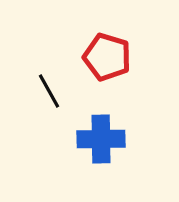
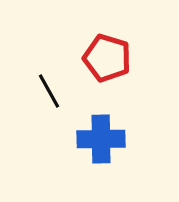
red pentagon: moved 1 px down
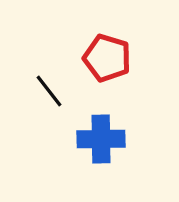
black line: rotated 9 degrees counterclockwise
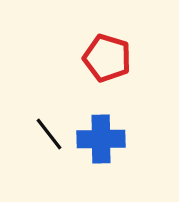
black line: moved 43 px down
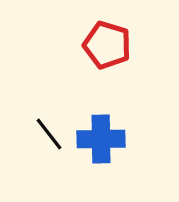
red pentagon: moved 13 px up
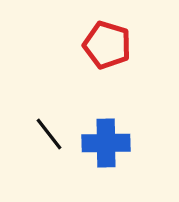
blue cross: moved 5 px right, 4 px down
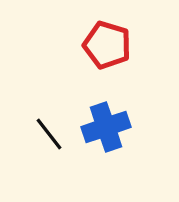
blue cross: moved 16 px up; rotated 18 degrees counterclockwise
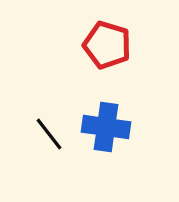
blue cross: rotated 27 degrees clockwise
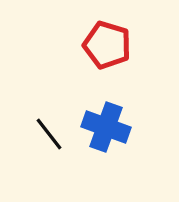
blue cross: rotated 12 degrees clockwise
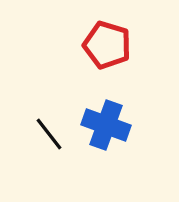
blue cross: moved 2 px up
